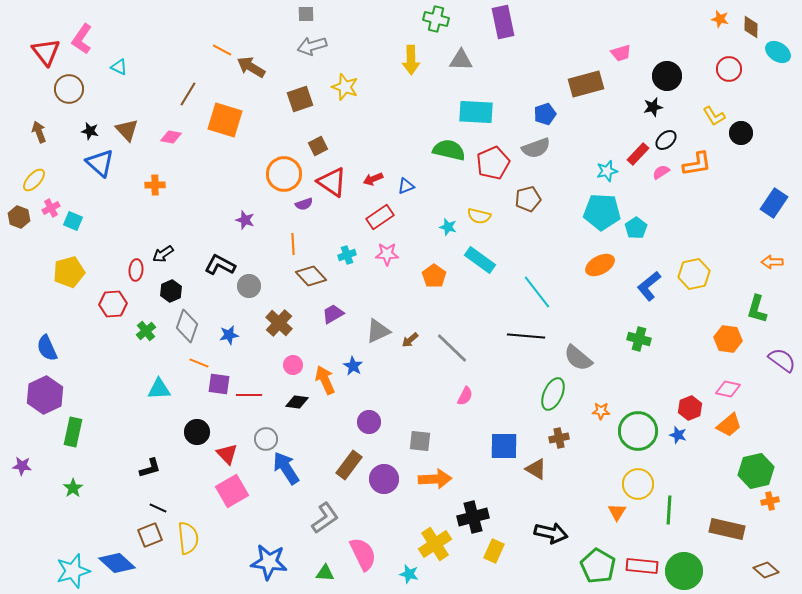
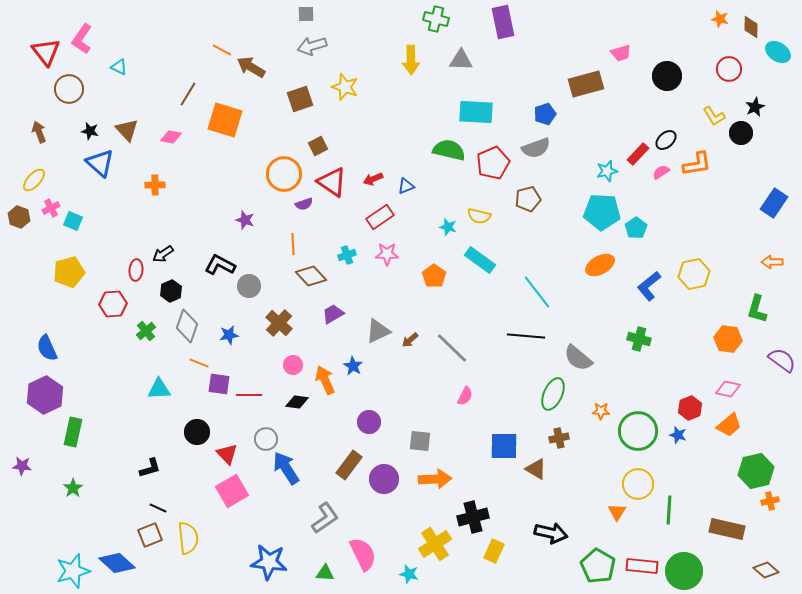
black star at (653, 107): moved 102 px right; rotated 12 degrees counterclockwise
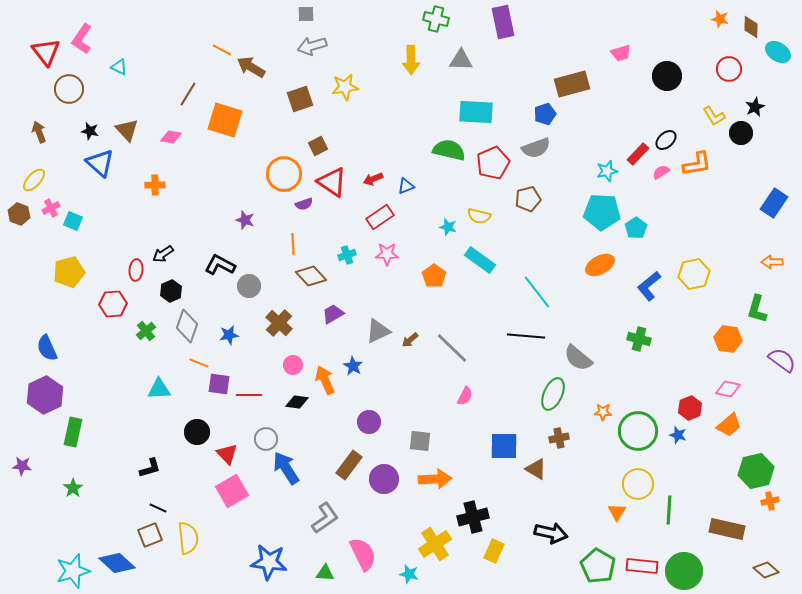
brown rectangle at (586, 84): moved 14 px left
yellow star at (345, 87): rotated 28 degrees counterclockwise
brown hexagon at (19, 217): moved 3 px up
orange star at (601, 411): moved 2 px right, 1 px down
